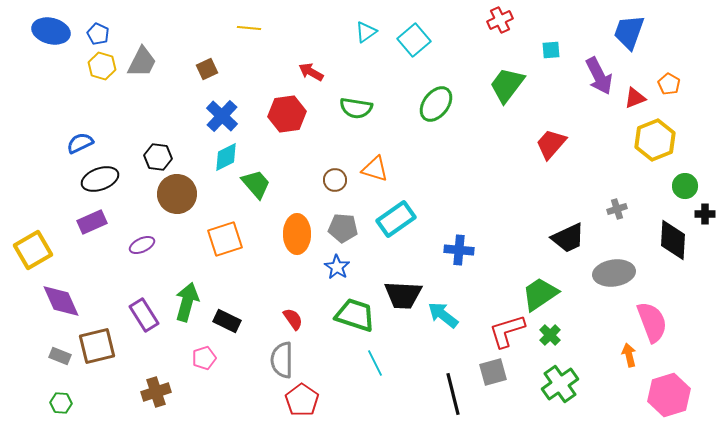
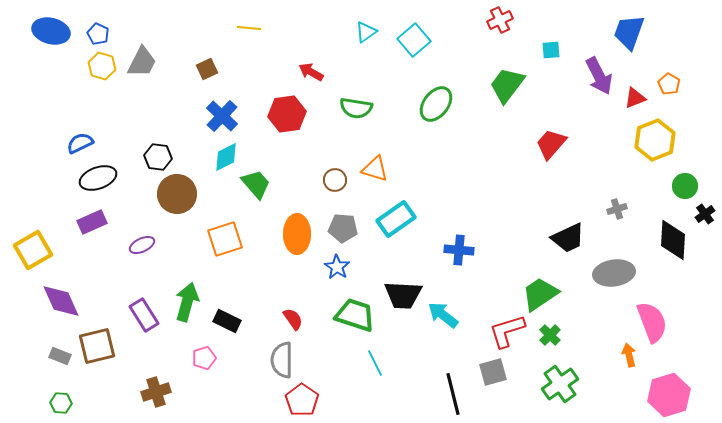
black ellipse at (100, 179): moved 2 px left, 1 px up
black cross at (705, 214): rotated 36 degrees counterclockwise
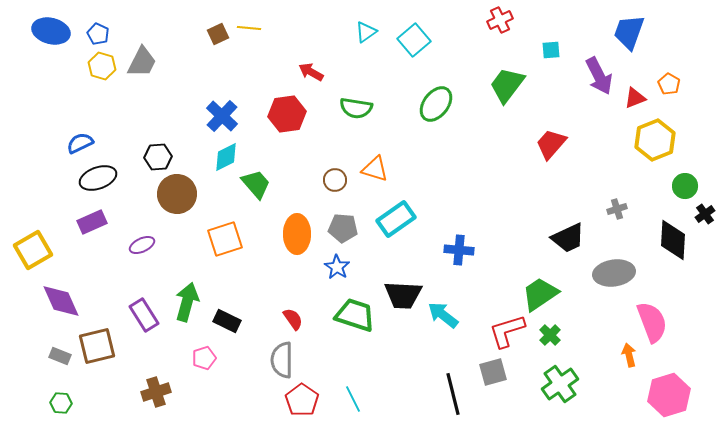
brown square at (207, 69): moved 11 px right, 35 px up
black hexagon at (158, 157): rotated 12 degrees counterclockwise
cyan line at (375, 363): moved 22 px left, 36 px down
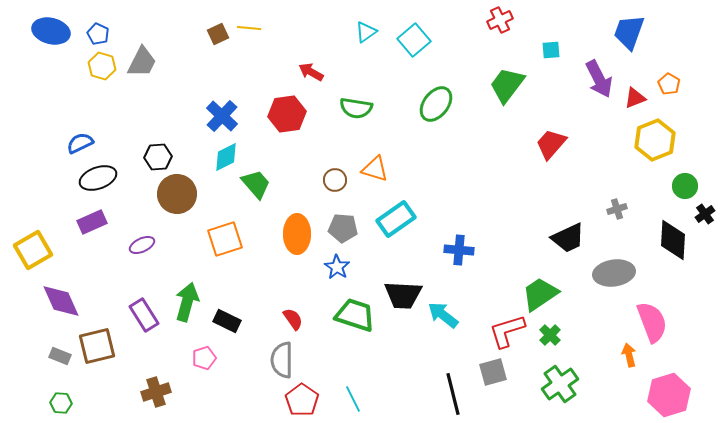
purple arrow at (599, 76): moved 3 px down
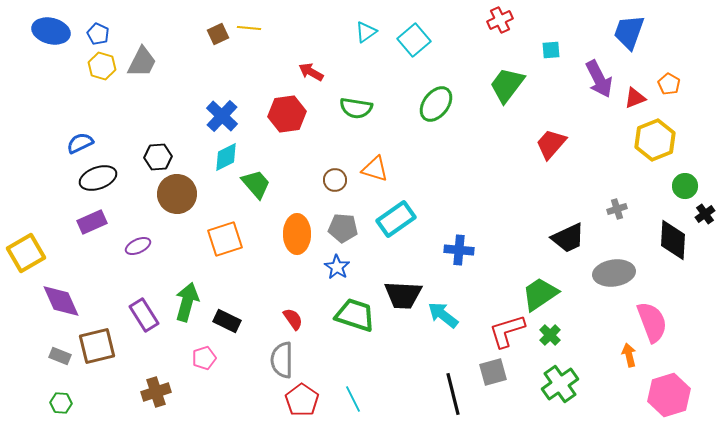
purple ellipse at (142, 245): moved 4 px left, 1 px down
yellow square at (33, 250): moved 7 px left, 3 px down
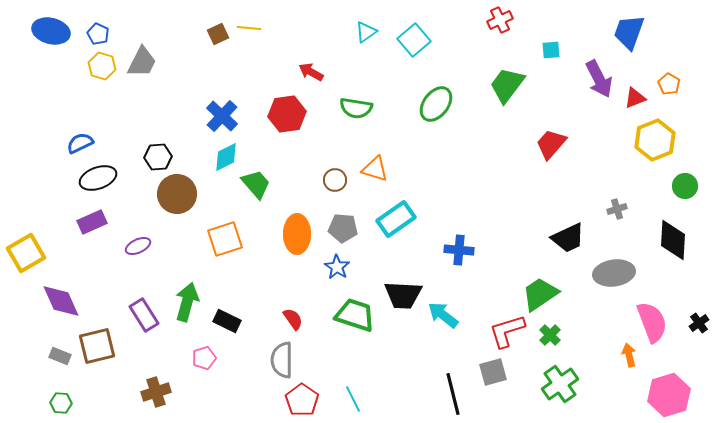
black cross at (705, 214): moved 6 px left, 109 px down
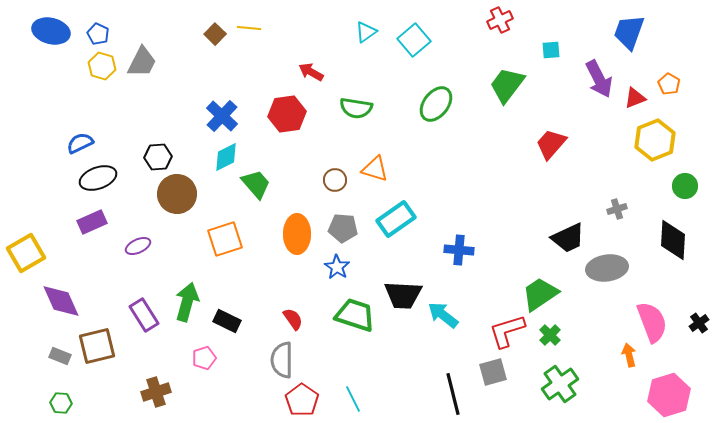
brown square at (218, 34): moved 3 px left; rotated 20 degrees counterclockwise
gray ellipse at (614, 273): moved 7 px left, 5 px up
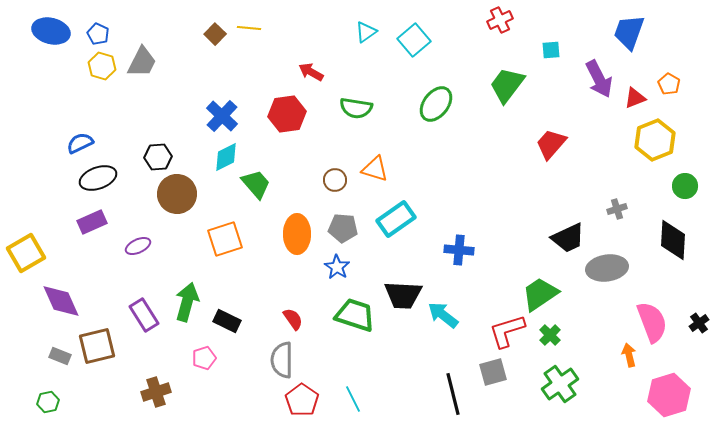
green hexagon at (61, 403): moved 13 px left, 1 px up; rotated 15 degrees counterclockwise
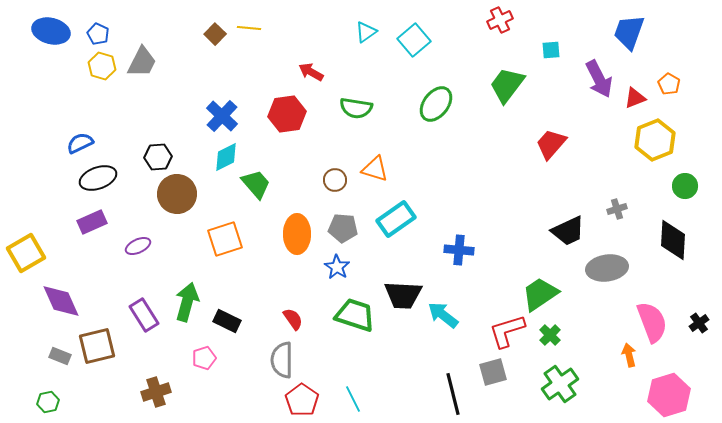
black trapezoid at (568, 238): moved 7 px up
